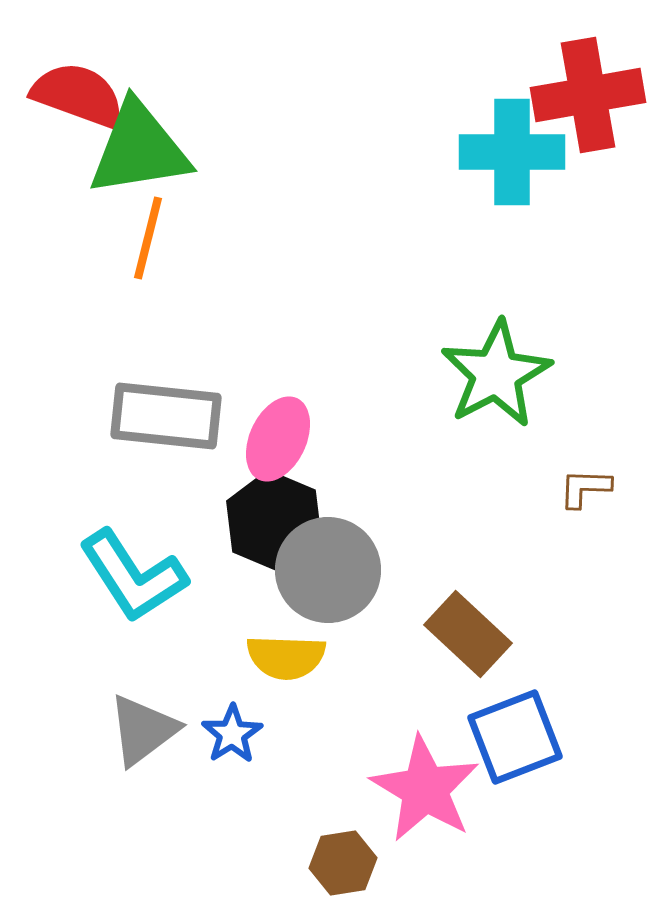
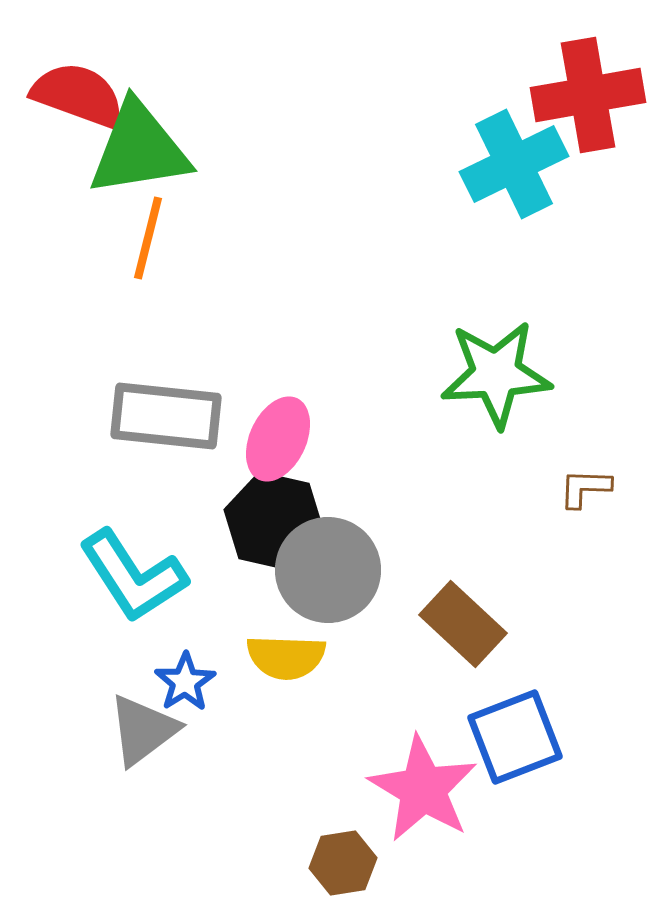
cyan cross: moved 2 px right, 12 px down; rotated 26 degrees counterclockwise
green star: rotated 25 degrees clockwise
black hexagon: rotated 10 degrees counterclockwise
brown rectangle: moved 5 px left, 10 px up
blue star: moved 47 px left, 52 px up
pink star: moved 2 px left
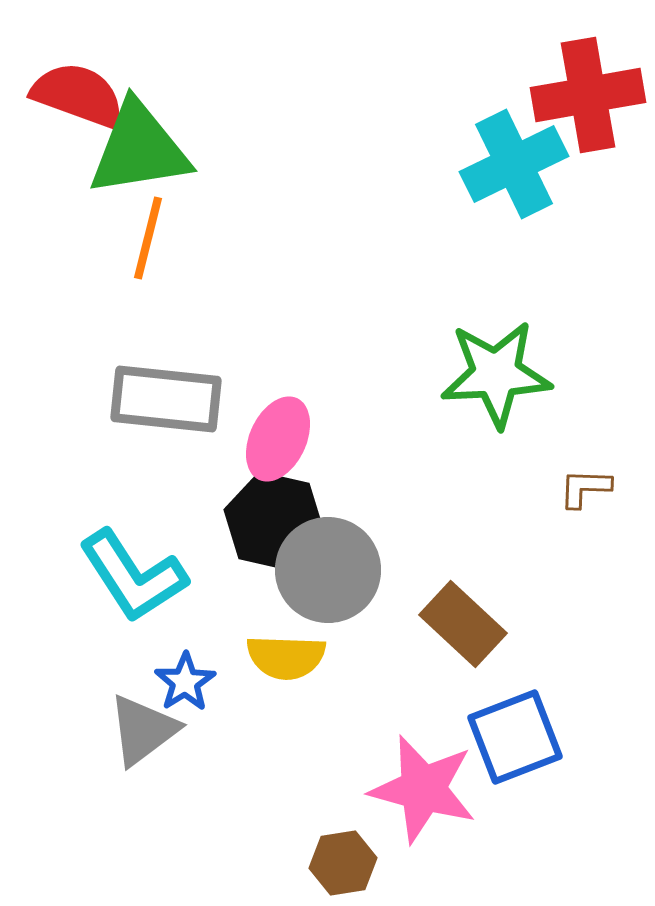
gray rectangle: moved 17 px up
pink star: rotated 16 degrees counterclockwise
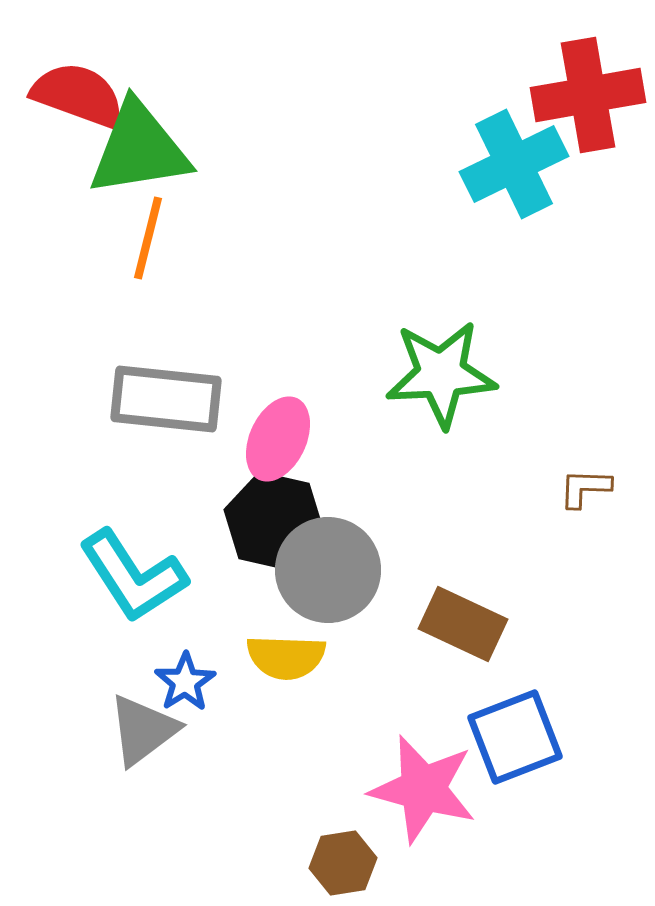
green star: moved 55 px left
brown rectangle: rotated 18 degrees counterclockwise
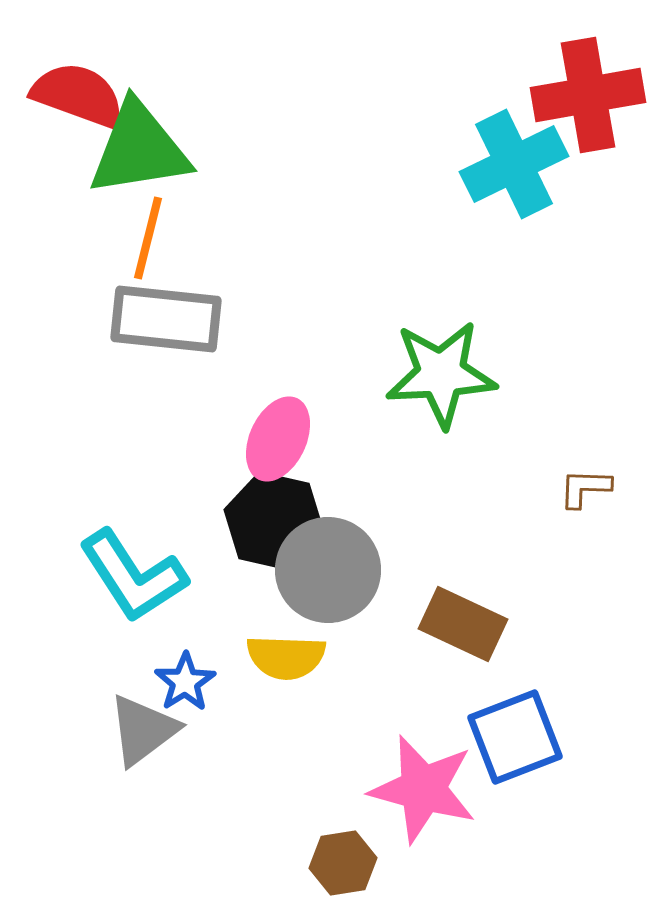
gray rectangle: moved 80 px up
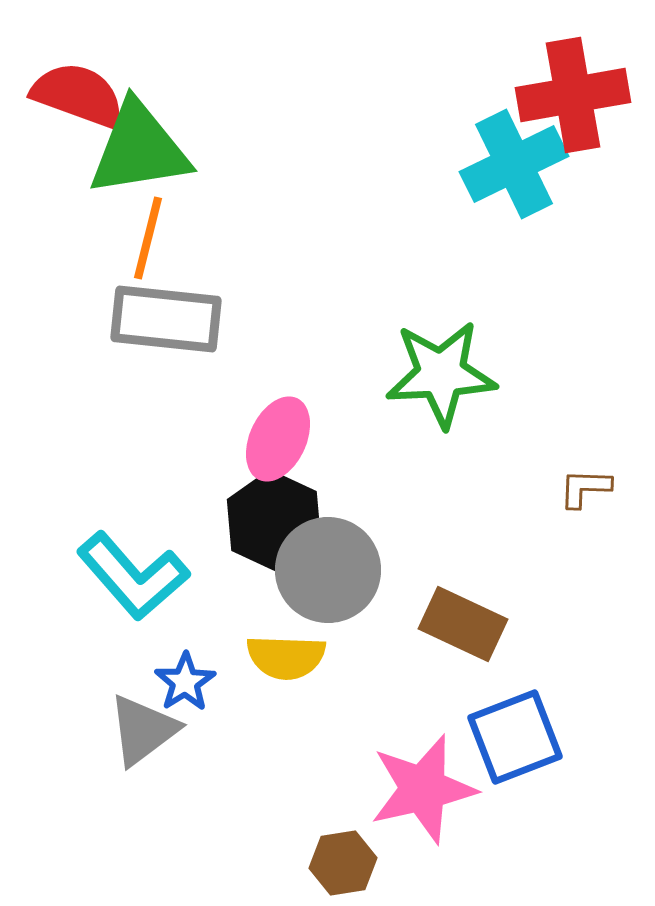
red cross: moved 15 px left
black hexagon: rotated 12 degrees clockwise
cyan L-shape: rotated 8 degrees counterclockwise
pink star: rotated 28 degrees counterclockwise
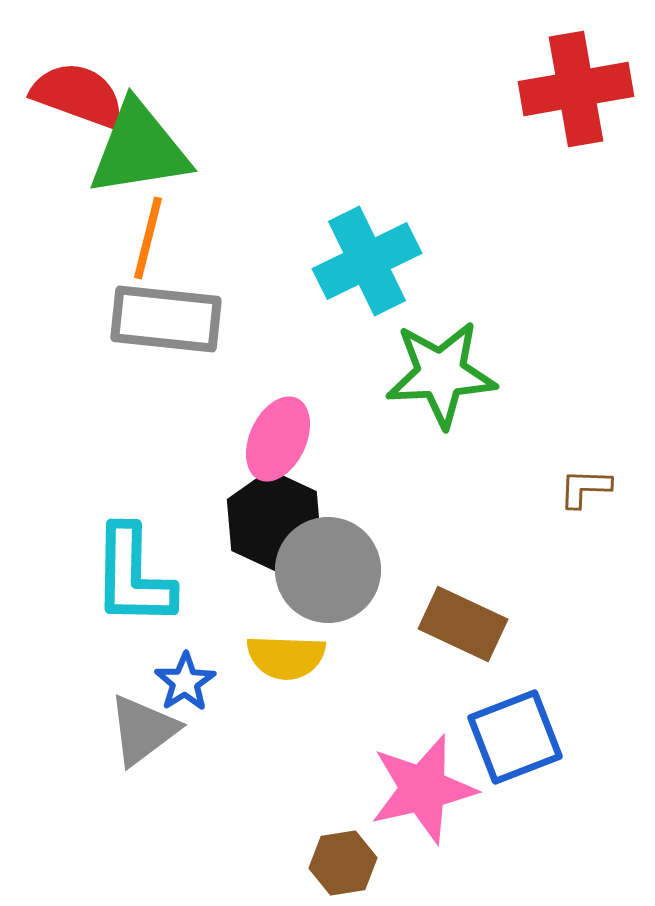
red cross: moved 3 px right, 6 px up
cyan cross: moved 147 px left, 97 px down
cyan L-shape: rotated 42 degrees clockwise
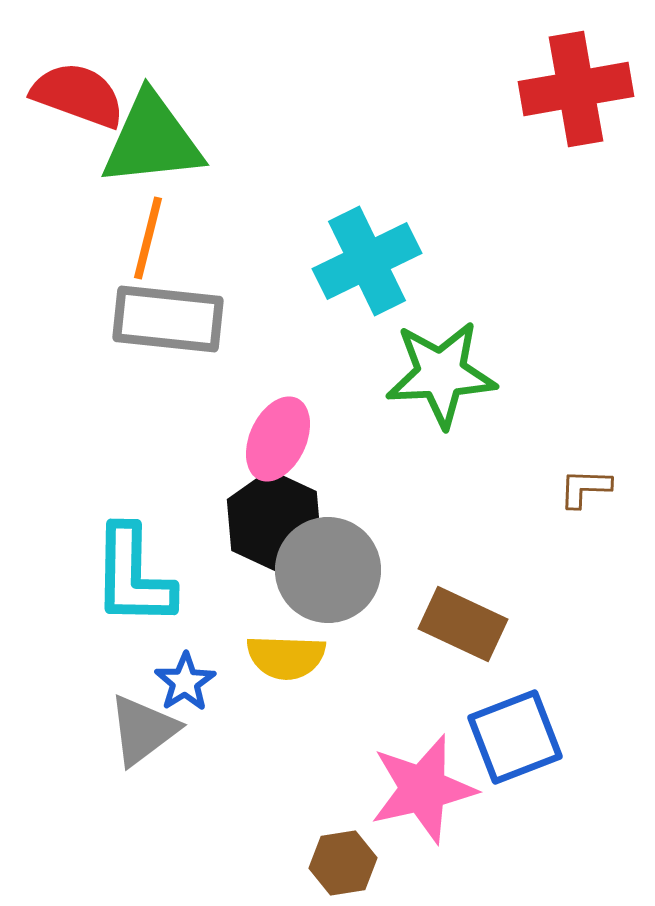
green triangle: moved 13 px right, 9 px up; rotated 3 degrees clockwise
gray rectangle: moved 2 px right
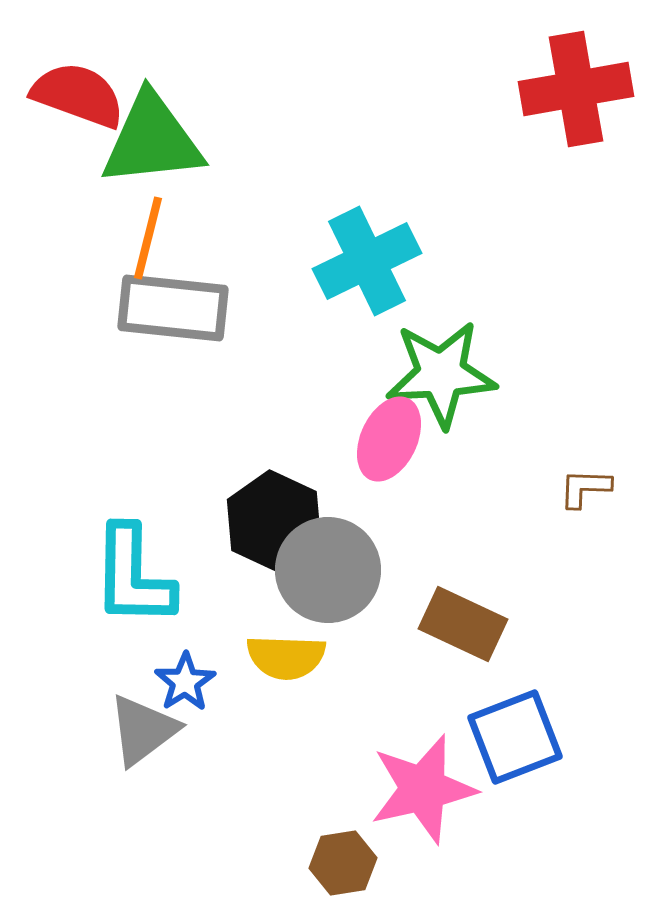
gray rectangle: moved 5 px right, 11 px up
pink ellipse: moved 111 px right
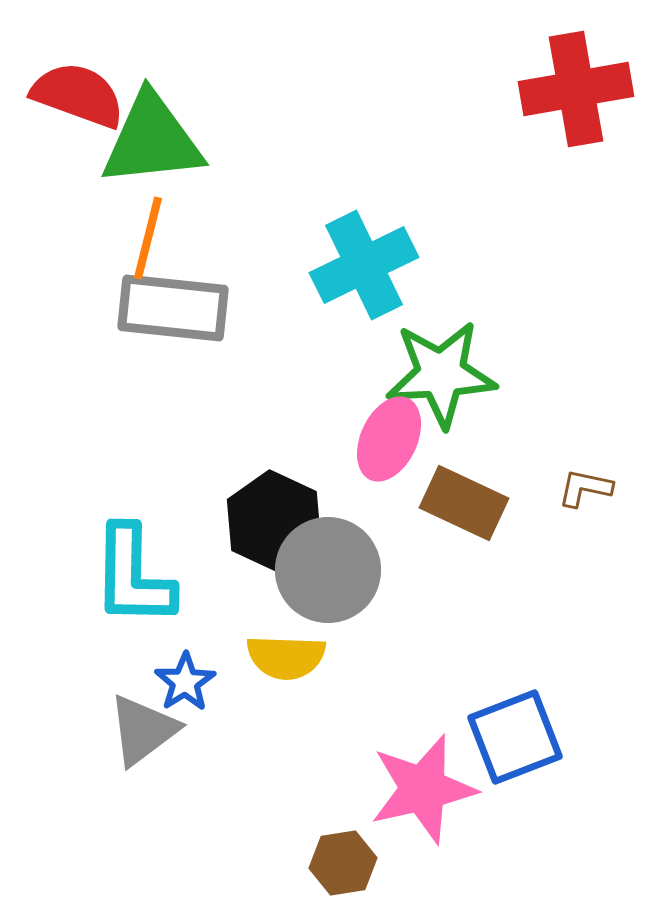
cyan cross: moved 3 px left, 4 px down
brown L-shape: rotated 10 degrees clockwise
brown rectangle: moved 1 px right, 121 px up
